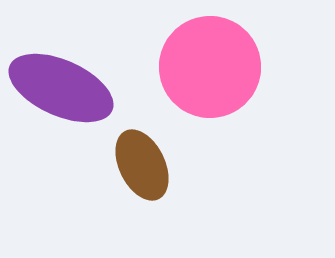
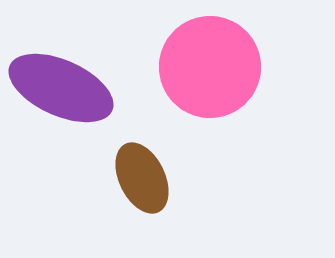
brown ellipse: moved 13 px down
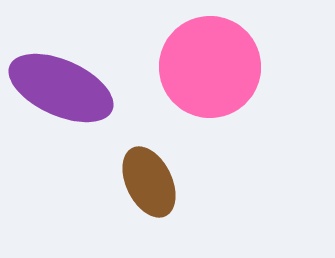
brown ellipse: moved 7 px right, 4 px down
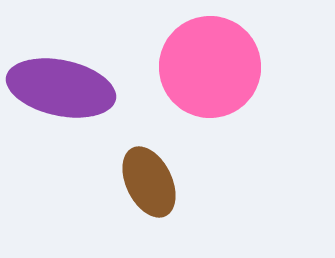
purple ellipse: rotated 12 degrees counterclockwise
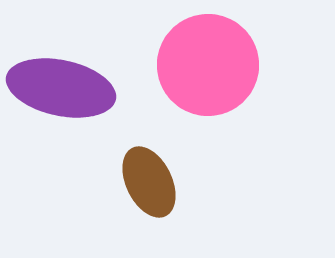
pink circle: moved 2 px left, 2 px up
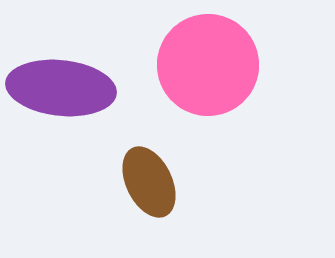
purple ellipse: rotated 6 degrees counterclockwise
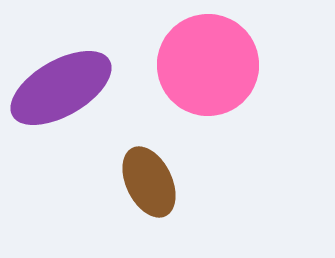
purple ellipse: rotated 36 degrees counterclockwise
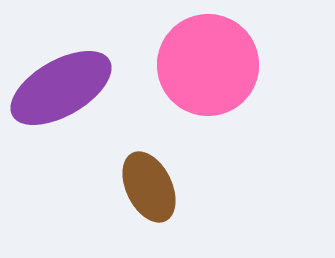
brown ellipse: moved 5 px down
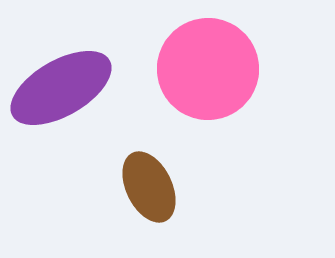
pink circle: moved 4 px down
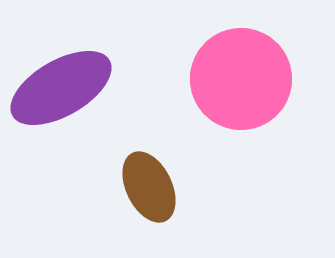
pink circle: moved 33 px right, 10 px down
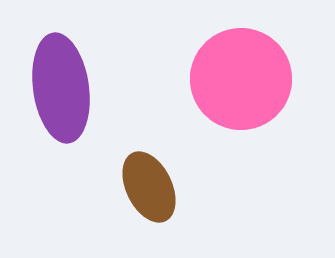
purple ellipse: rotated 68 degrees counterclockwise
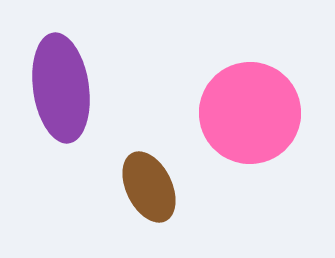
pink circle: moved 9 px right, 34 px down
